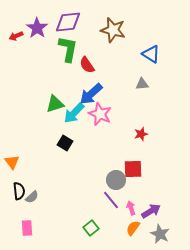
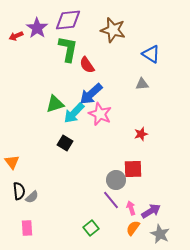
purple diamond: moved 2 px up
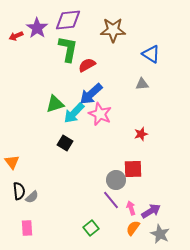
brown star: rotated 15 degrees counterclockwise
red semicircle: rotated 96 degrees clockwise
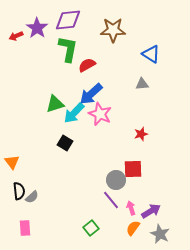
pink rectangle: moved 2 px left
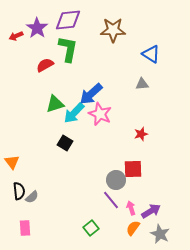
red semicircle: moved 42 px left
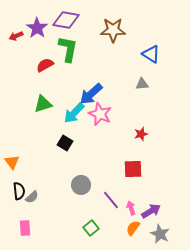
purple diamond: moved 2 px left; rotated 16 degrees clockwise
green triangle: moved 12 px left
gray circle: moved 35 px left, 5 px down
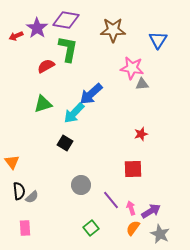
blue triangle: moved 7 px right, 14 px up; rotated 30 degrees clockwise
red semicircle: moved 1 px right, 1 px down
pink star: moved 32 px right, 46 px up; rotated 15 degrees counterclockwise
